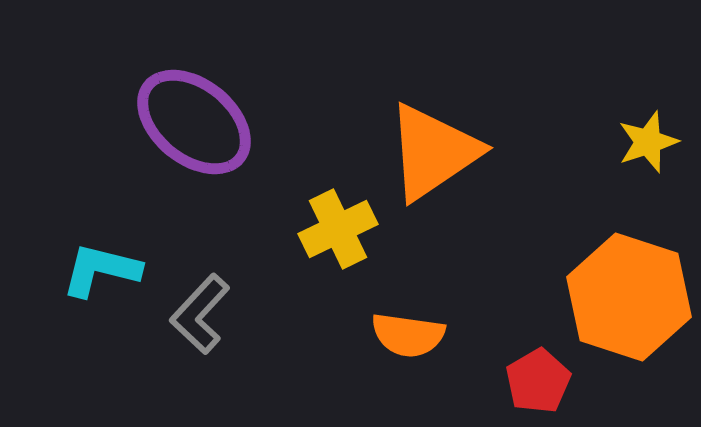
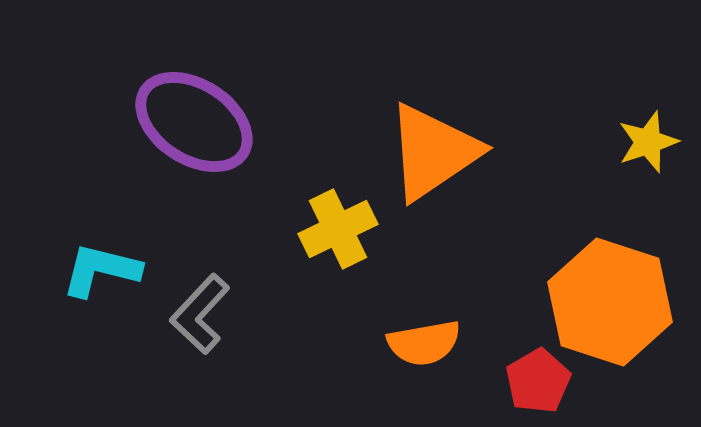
purple ellipse: rotated 6 degrees counterclockwise
orange hexagon: moved 19 px left, 5 px down
orange semicircle: moved 16 px right, 8 px down; rotated 18 degrees counterclockwise
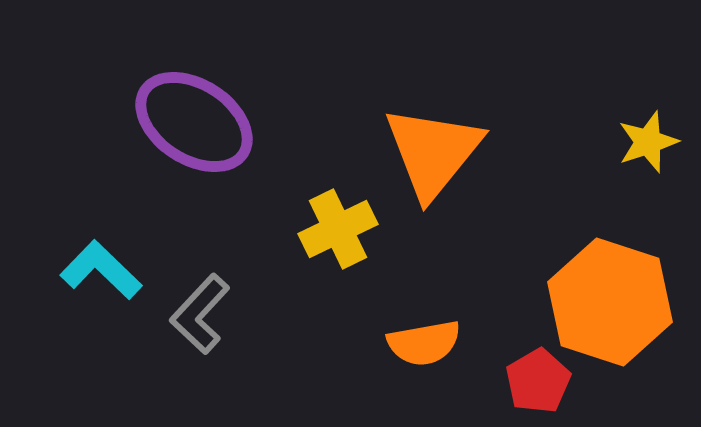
orange triangle: rotated 17 degrees counterclockwise
cyan L-shape: rotated 30 degrees clockwise
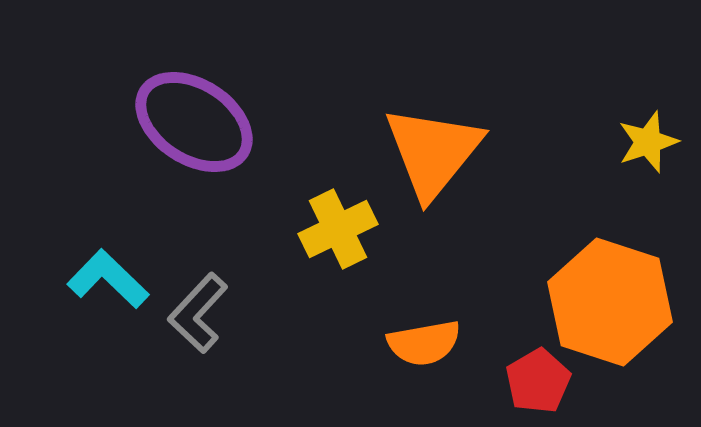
cyan L-shape: moved 7 px right, 9 px down
gray L-shape: moved 2 px left, 1 px up
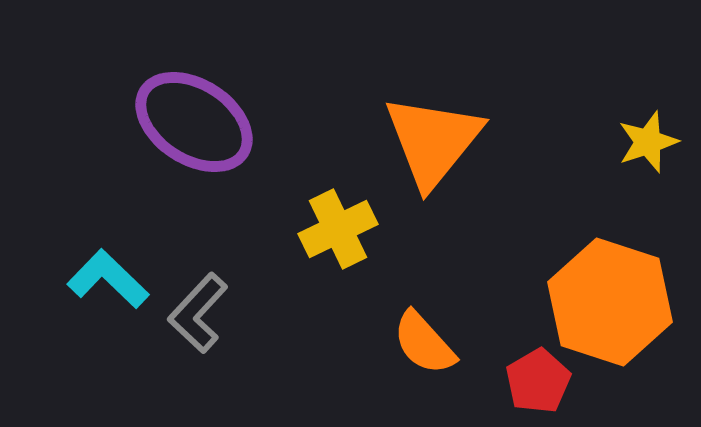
orange triangle: moved 11 px up
orange semicircle: rotated 58 degrees clockwise
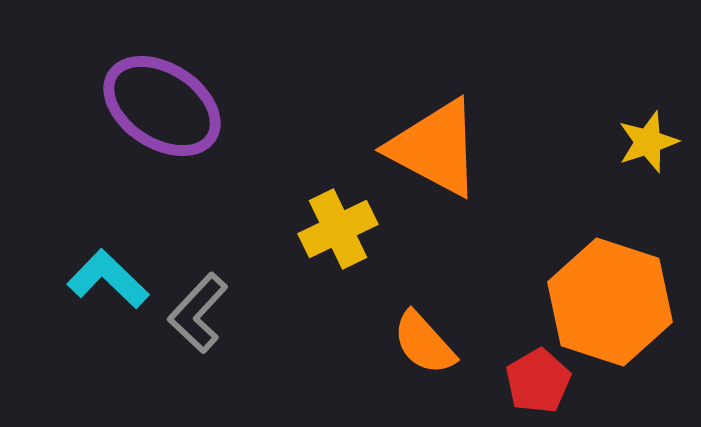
purple ellipse: moved 32 px left, 16 px up
orange triangle: moved 2 px right, 7 px down; rotated 41 degrees counterclockwise
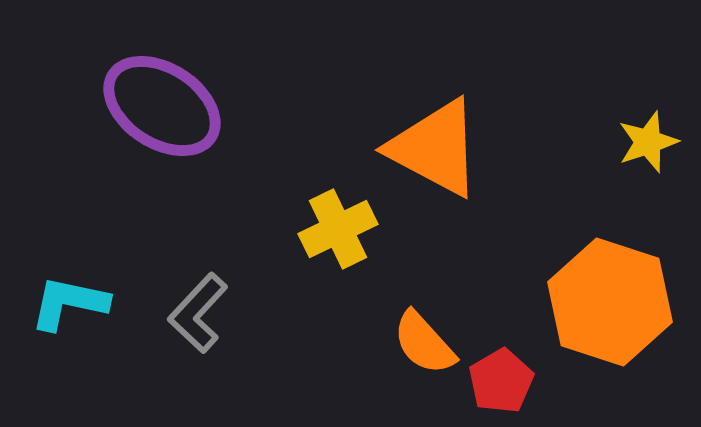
cyan L-shape: moved 39 px left, 24 px down; rotated 32 degrees counterclockwise
red pentagon: moved 37 px left
